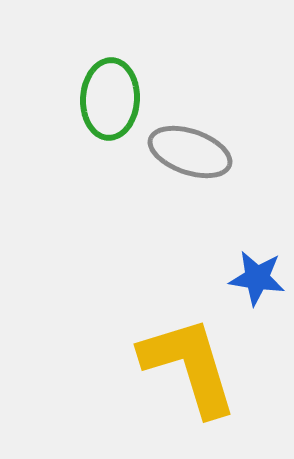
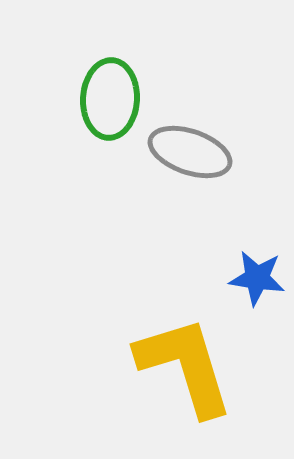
yellow L-shape: moved 4 px left
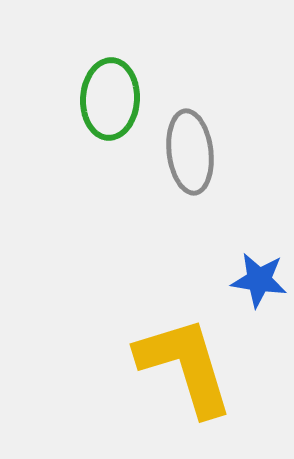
gray ellipse: rotated 64 degrees clockwise
blue star: moved 2 px right, 2 px down
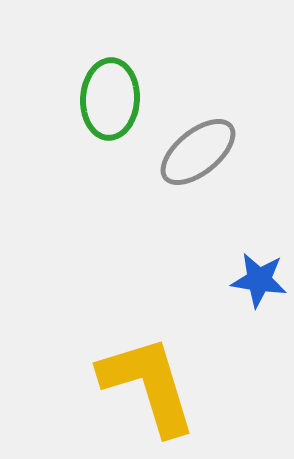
gray ellipse: moved 8 px right; rotated 58 degrees clockwise
yellow L-shape: moved 37 px left, 19 px down
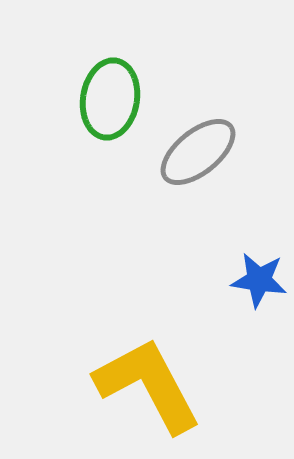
green ellipse: rotated 6 degrees clockwise
yellow L-shape: rotated 11 degrees counterclockwise
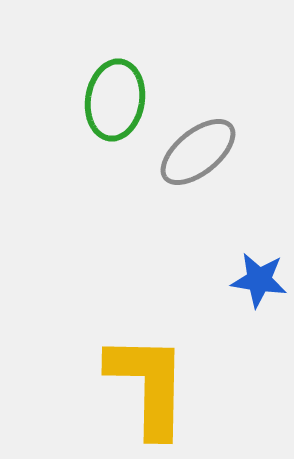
green ellipse: moved 5 px right, 1 px down
yellow L-shape: rotated 29 degrees clockwise
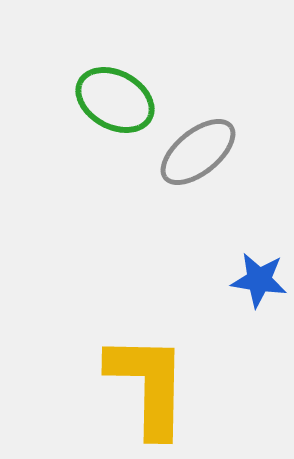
green ellipse: rotated 70 degrees counterclockwise
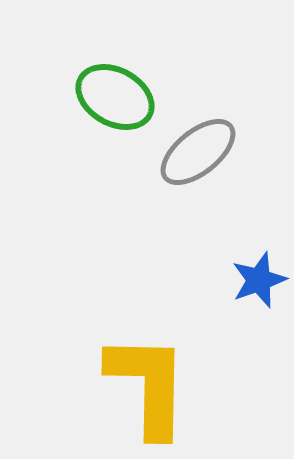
green ellipse: moved 3 px up
blue star: rotated 28 degrees counterclockwise
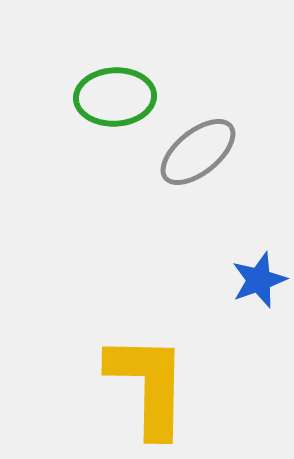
green ellipse: rotated 32 degrees counterclockwise
